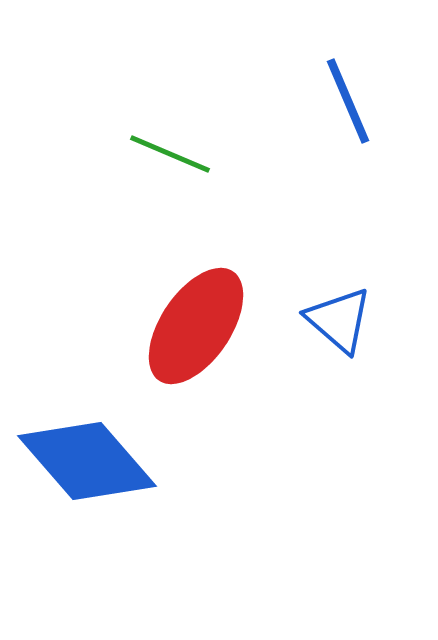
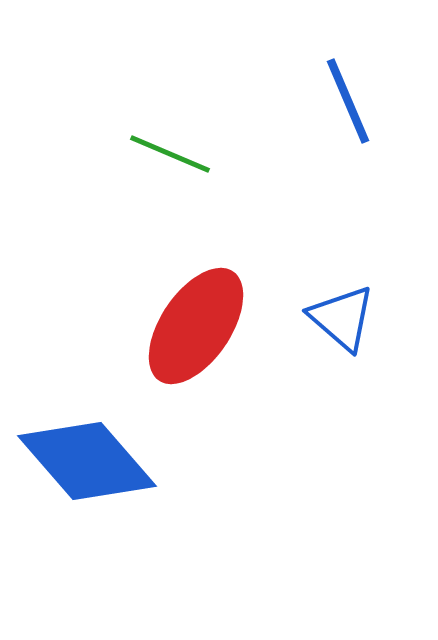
blue triangle: moved 3 px right, 2 px up
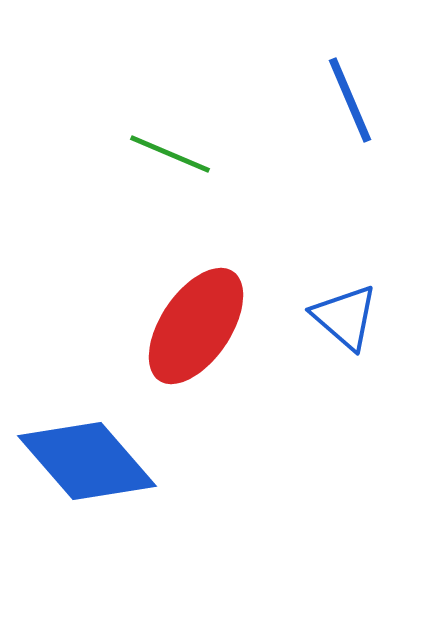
blue line: moved 2 px right, 1 px up
blue triangle: moved 3 px right, 1 px up
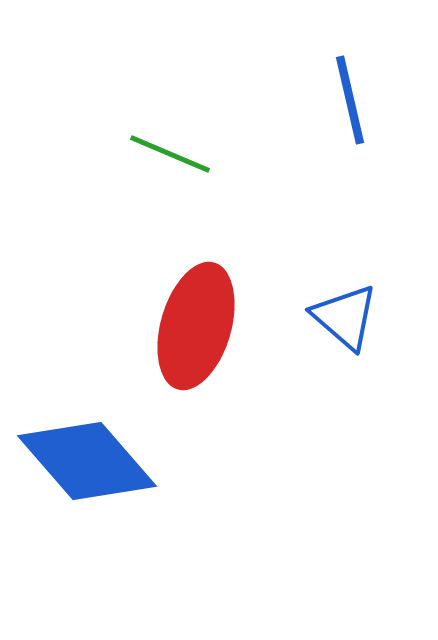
blue line: rotated 10 degrees clockwise
red ellipse: rotated 18 degrees counterclockwise
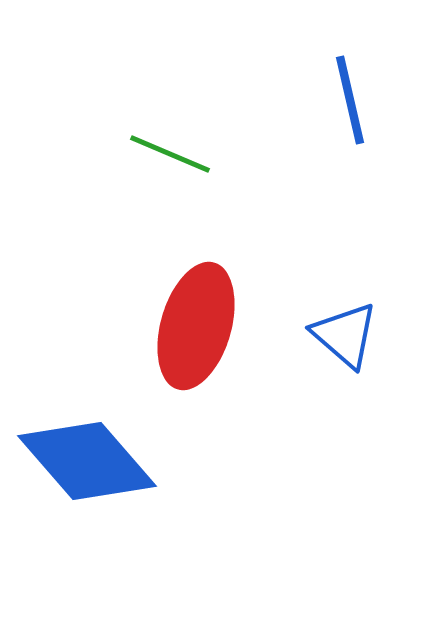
blue triangle: moved 18 px down
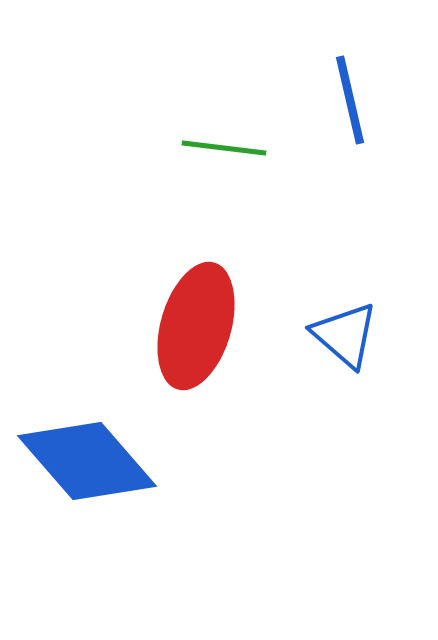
green line: moved 54 px right, 6 px up; rotated 16 degrees counterclockwise
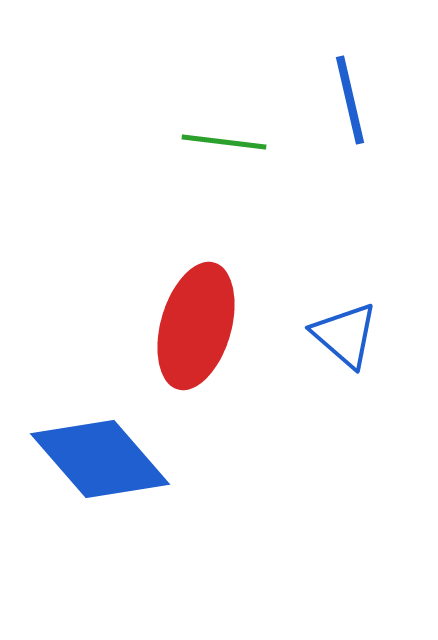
green line: moved 6 px up
blue diamond: moved 13 px right, 2 px up
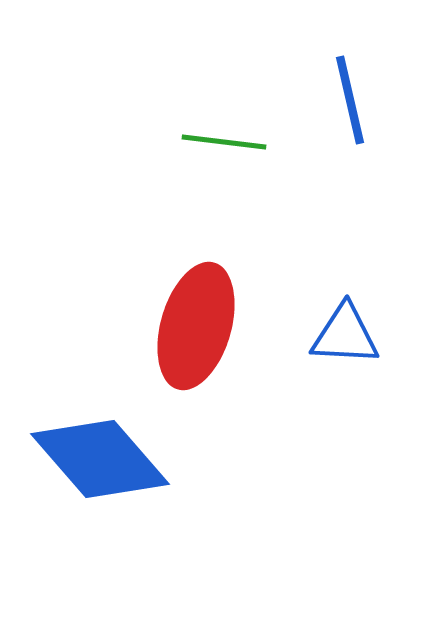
blue triangle: rotated 38 degrees counterclockwise
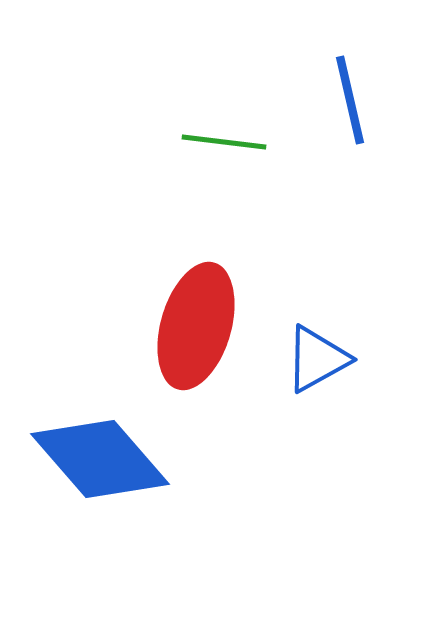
blue triangle: moved 28 px left, 24 px down; rotated 32 degrees counterclockwise
